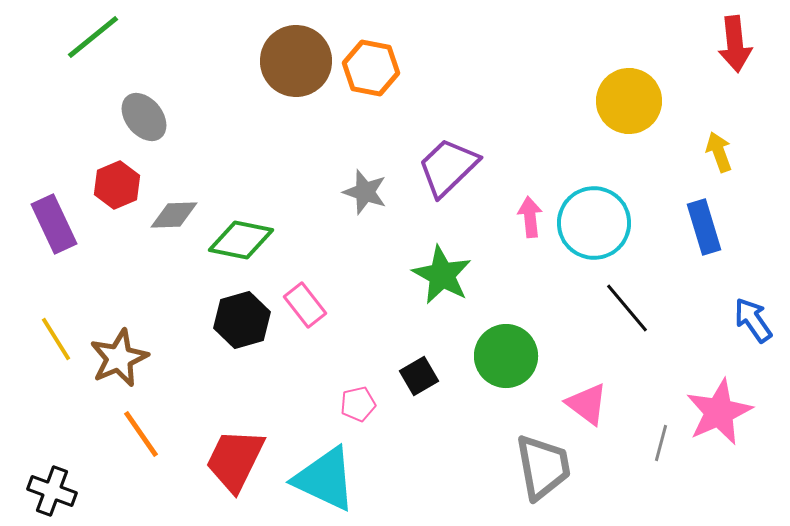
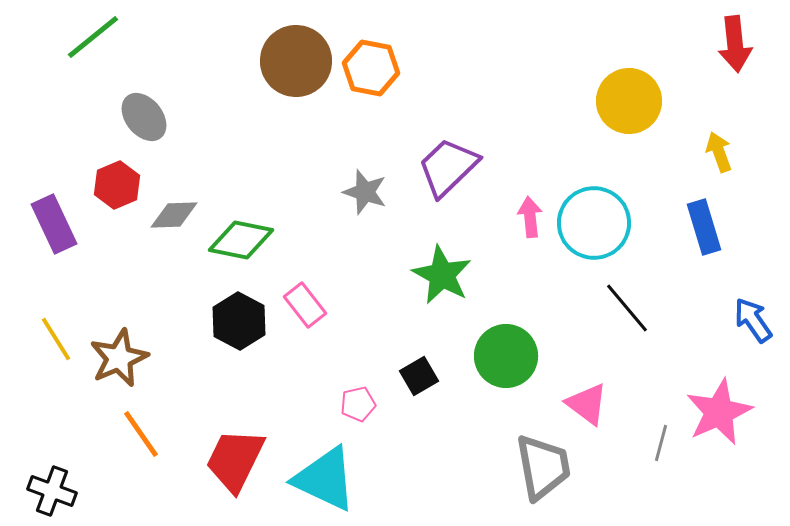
black hexagon: moved 3 px left, 1 px down; rotated 16 degrees counterclockwise
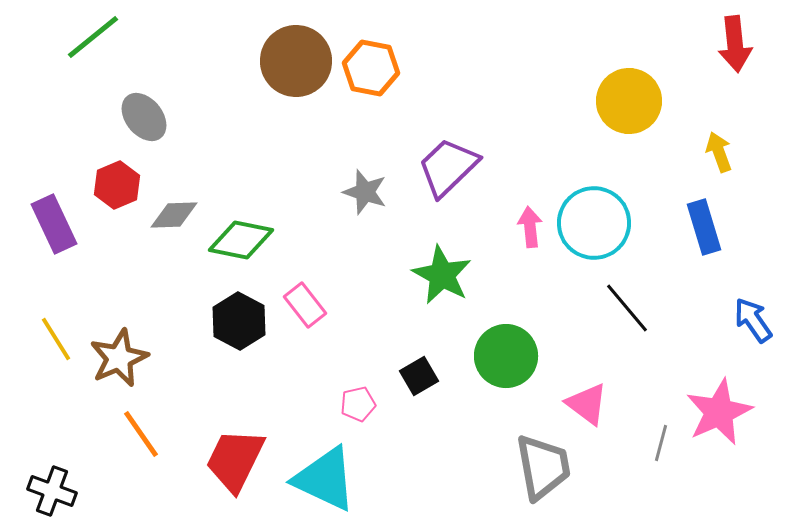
pink arrow: moved 10 px down
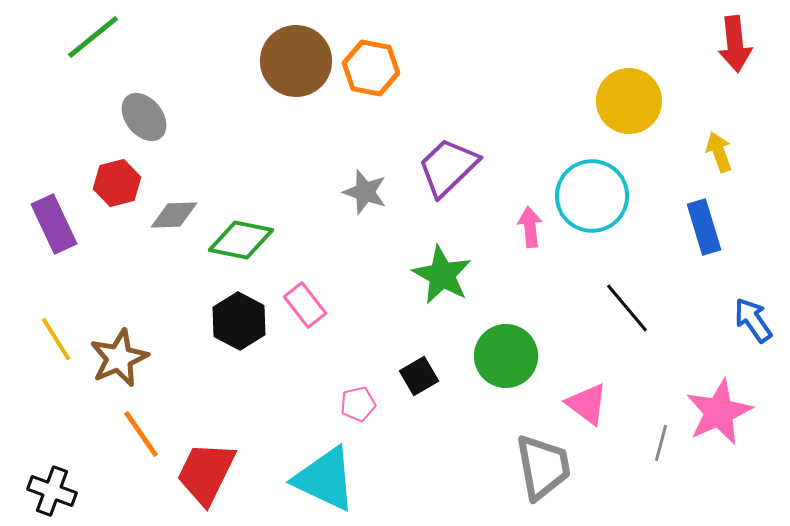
red hexagon: moved 2 px up; rotated 9 degrees clockwise
cyan circle: moved 2 px left, 27 px up
red trapezoid: moved 29 px left, 13 px down
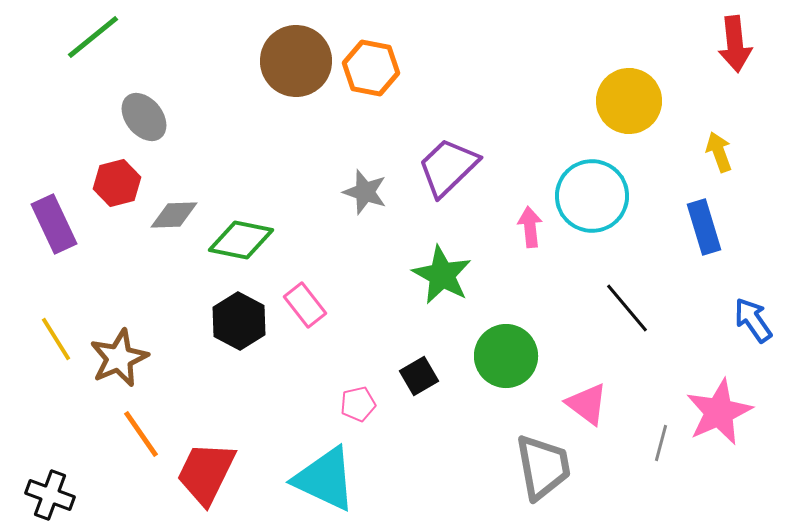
black cross: moved 2 px left, 4 px down
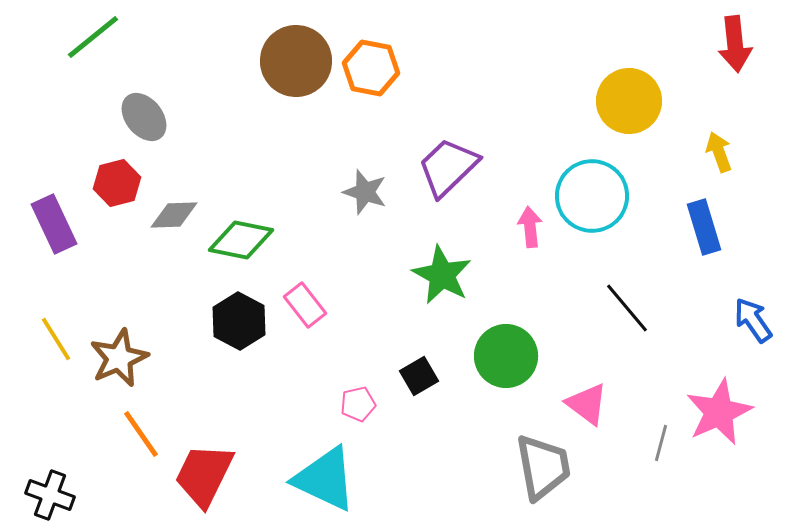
red trapezoid: moved 2 px left, 2 px down
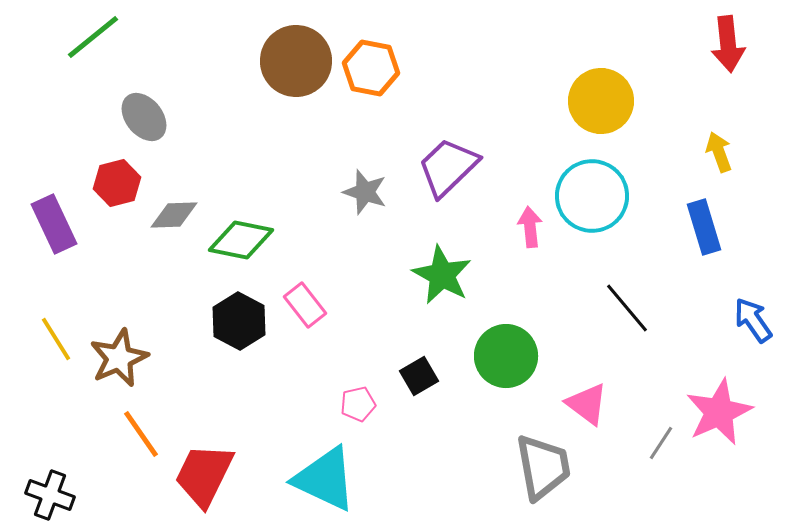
red arrow: moved 7 px left
yellow circle: moved 28 px left
gray line: rotated 18 degrees clockwise
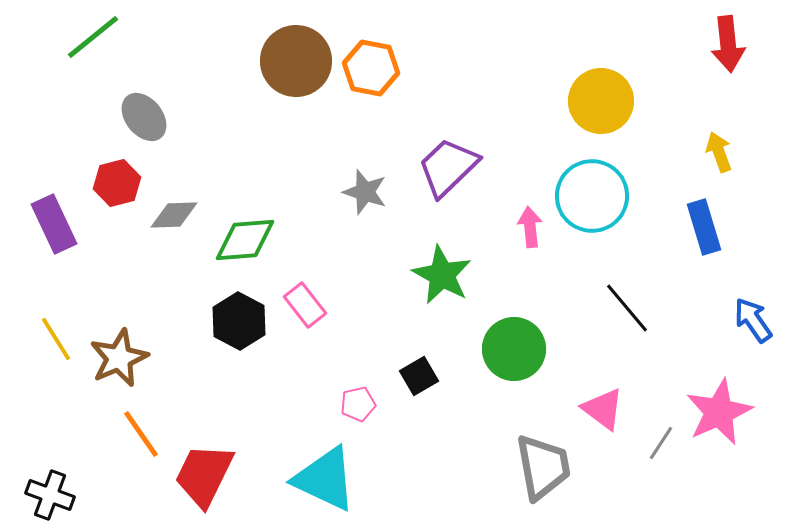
green diamond: moved 4 px right; rotated 16 degrees counterclockwise
green circle: moved 8 px right, 7 px up
pink triangle: moved 16 px right, 5 px down
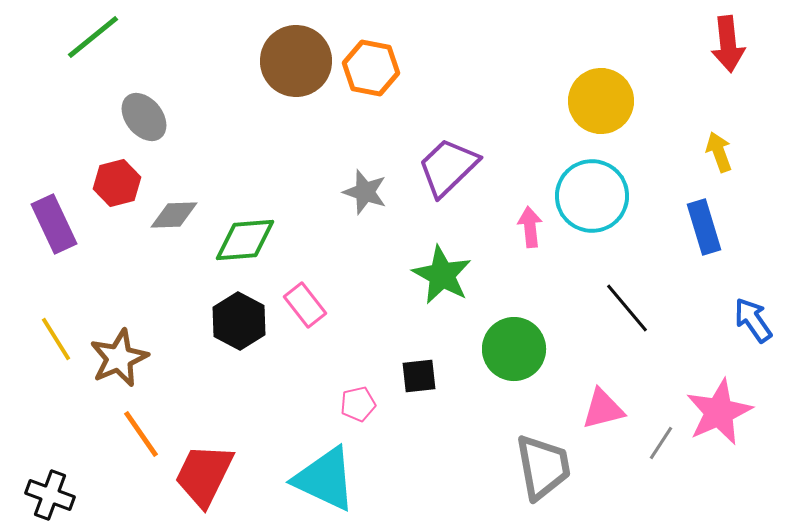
black square: rotated 24 degrees clockwise
pink triangle: rotated 51 degrees counterclockwise
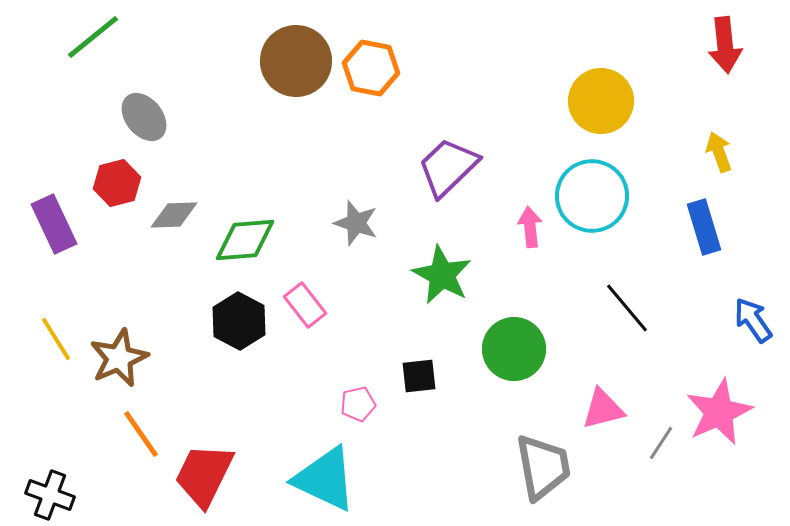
red arrow: moved 3 px left, 1 px down
gray star: moved 9 px left, 31 px down
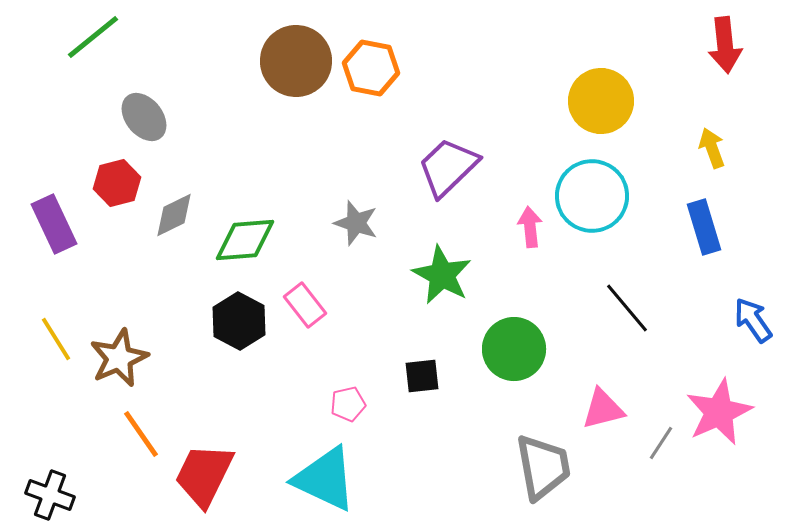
yellow arrow: moved 7 px left, 4 px up
gray diamond: rotated 24 degrees counterclockwise
black square: moved 3 px right
pink pentagon: moved 10 px left
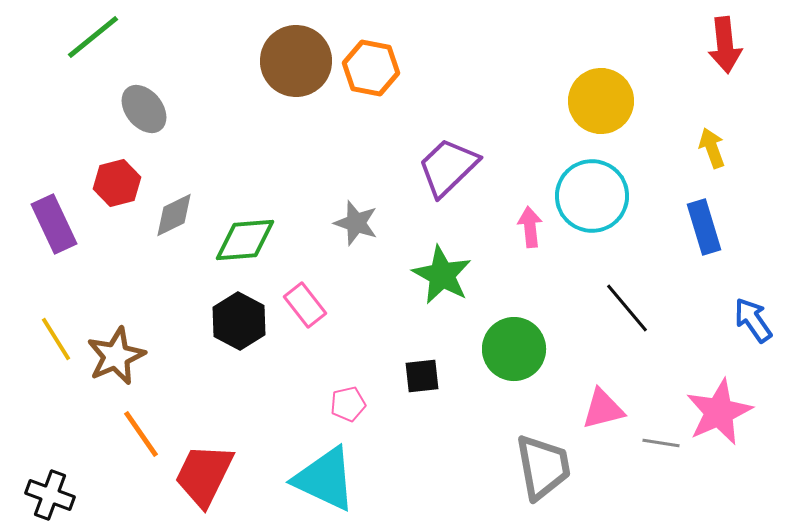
gray ellipse: moved 8 px up
brown star: moved 3 px left, 2 px up
gray line: rotated 66 degrees clockwise
